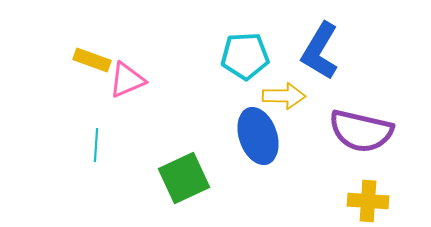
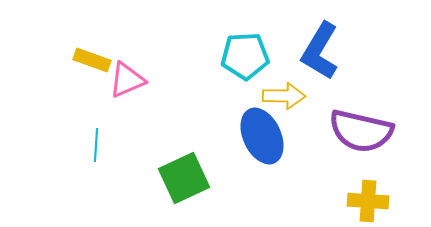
blue ellipse: moved 4 px right; rotated 6 degrees counterclockwise
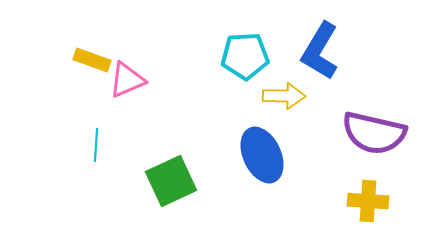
purple semicircle: moved 13 px right, 2 px down
blue ellipse: moved 19 px down
green square: moved 13 px left, 3 px down
